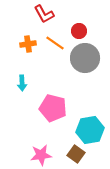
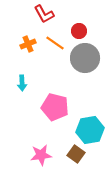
orange cross: rotated 14 degrees counterclockwise
pink pentagon: moved 2 px right, 1 px up
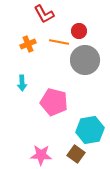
orange line: moved 4 px right, 1 px up; rotated 24 degrees counterclockwise
gray circle: moved 2 px down
pink pentagon: moved 1 px left, 5 px up
pink star: rotated 10 degrees clockwise
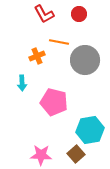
red circle: moved 17 px up
orange cross: moved 9 px right, 12 px down
brown square: rotated 12 degrees clockwise
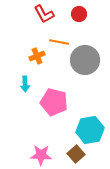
cyan arrow: moved 3 px right, 1 px down
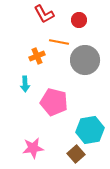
red circle: moved 6 px down
pink star: moved 8 px left, 7 px up; rotated 10 degrees counterclockwise
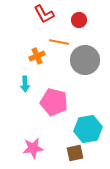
cyan hexagon: moved 2 px left, 1 px up
brown square: moved 1 px left, 1 px up; rotated 30 degrees clockwise
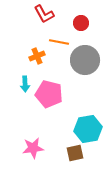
red circle: moved 2 px right, 3 px down
pink pentagon: moved 5 px left, 8 px up
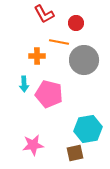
red circle: moved 5 px left
orange cross: rotated 21 degrees clockwise
gray circle: moved 1 px left
cyan arrow: moved 1 px left
pink star: moved 3 px up
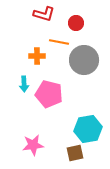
red L-shape: rotated 45 degrees counterclockwise
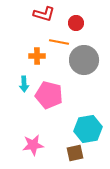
pink pentagon: moved 1 px down
